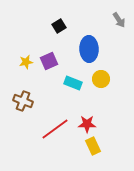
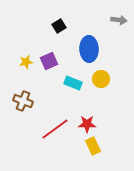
gray arrow: rotated 49 degrees counterclockwise
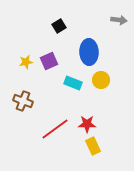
blue ellipse: moved 3 px down
yellow circle: moved 1 px down
